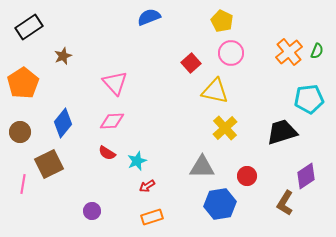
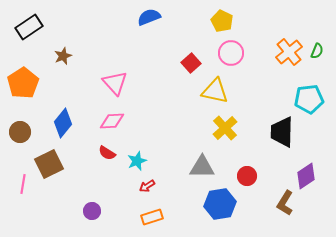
black trapezoid: rotated 72 degrees counterclockwise
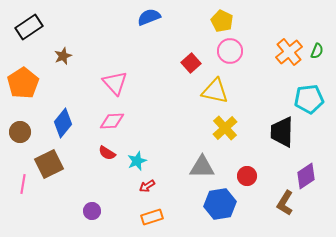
pink circle: moved 1 px left, 2 px up
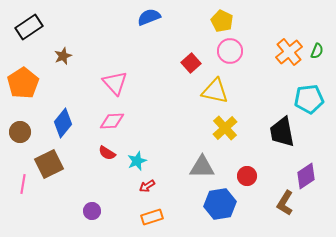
black trapezoid: rotated 12 degrees counterclockwise
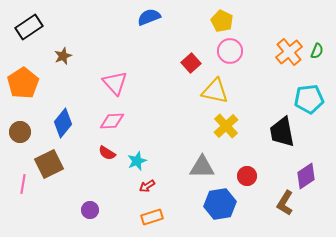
yellow cross: moved 1 px right, 2 px up
purple circle: moved 2 px left, 1 px up
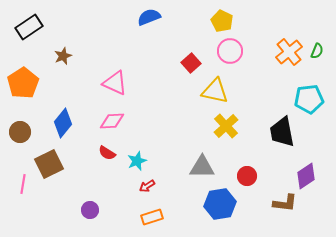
pink triangle: rotated 24 degrees counterclockwise
brown L-shape: rotated 115 degrees counterclockwise
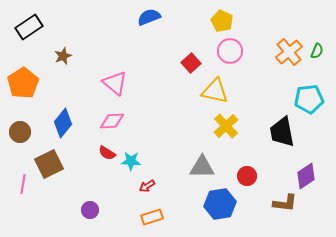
pink triangle: rotated 16 degrees clockwise
cyan star: moved 6 px left; rotated 24 degrees clockwise
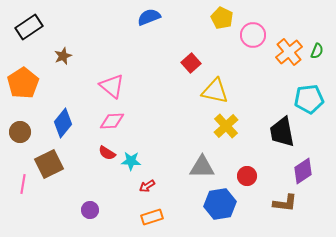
yellow pentagon: moved 3 px up
pink circle: moved 23 px right, 16 px up
pink triangle: moved 3 px left, 3 px down
purple diamond: moved 3 px left, 5 px up
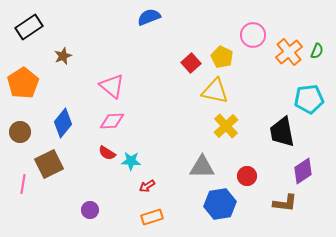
yellow pentagon: moved 39 px down
